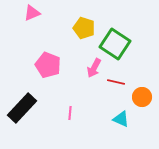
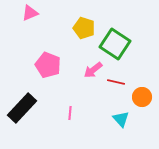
pink triangle: moved 2 px left
pink arrow: moved 1 px left, 2 px down; rotated 24 degrees clockwise
cyan triangle: rotated 24 degrees clockwise
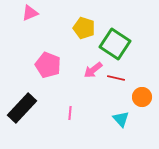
red line: moved 4 px up
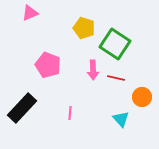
pink arrow: rotated 54 degrees counterclockwise
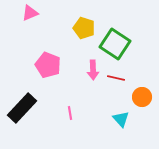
pink line: rotated 16 degrees counterclockwise
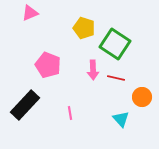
black rectangle: moved 3 px right, 3 px up
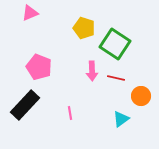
pink pentagon: moved 9 px left, 2 px down
pink arrow: moved 1 px left, 1 px down
orange circle: moved 1 px left, 1 px up
cyan triangle: rotated 36 degrees clockwise
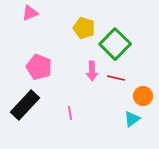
green square: rotated 12 degrees clockwise
orange circle: moved 2 px right
cyan triangle: moved 11 px right
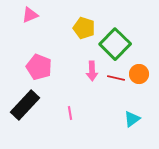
pink triangle: moved 2 px down
orange circle: moved 4 px left, 22 px up
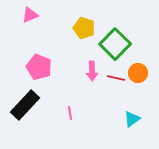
orange circle: moved 1 px left, 1 px up
